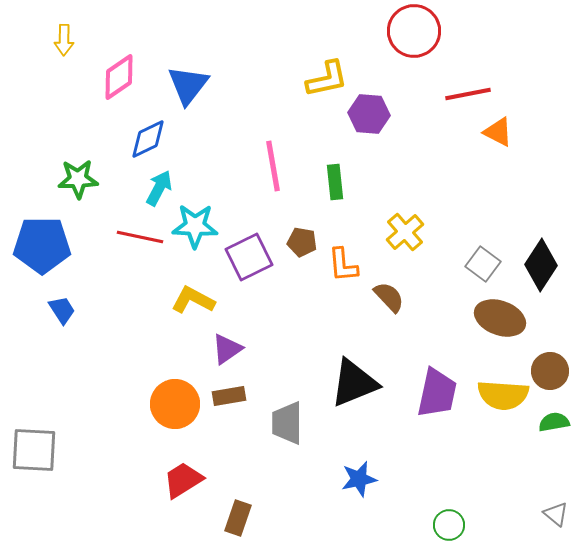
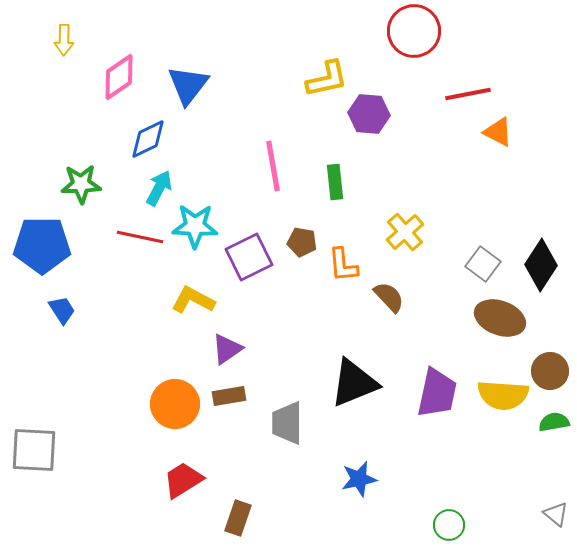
green star at (78, 179): moved 3 px right, 5 px down
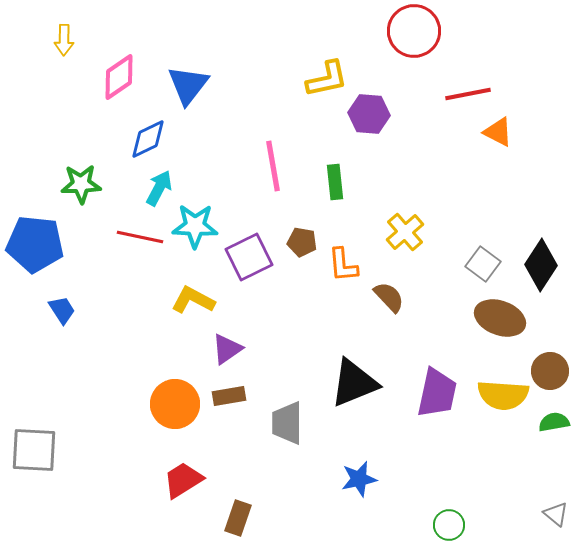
blue pentagon at (42, 245): moved 7 px left, 1 px up; rotated 6 degrees clockwise
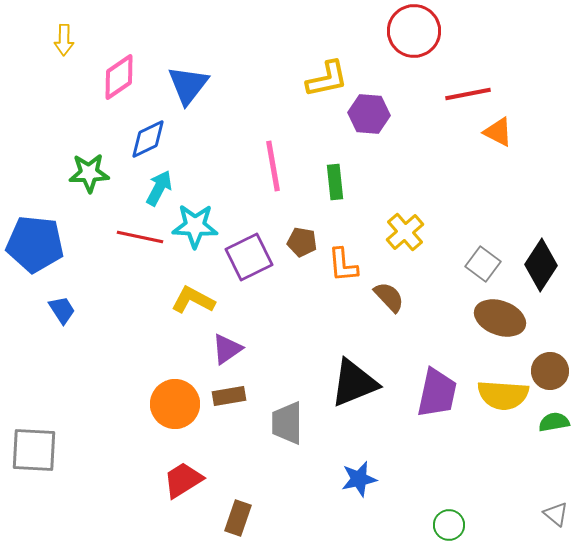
green star at (81, 184): moved 8 px right, 11 px up
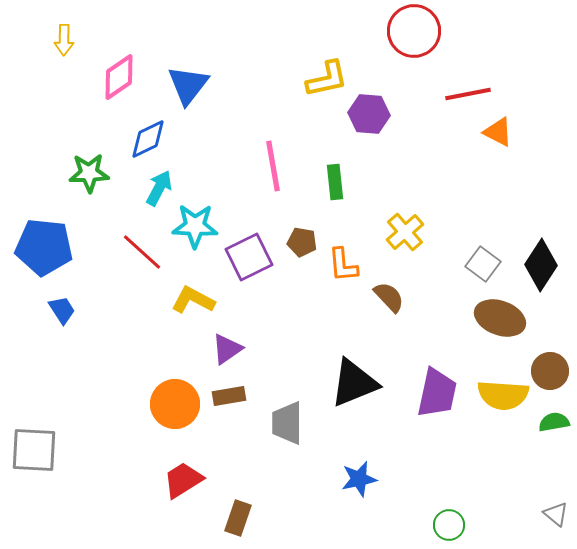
red line at (140, 237): moved 2 px right, 15 px down; rotated 30 degrees clockwise
blue pentagon at (35, 244): moved 9 px right, 3 px down
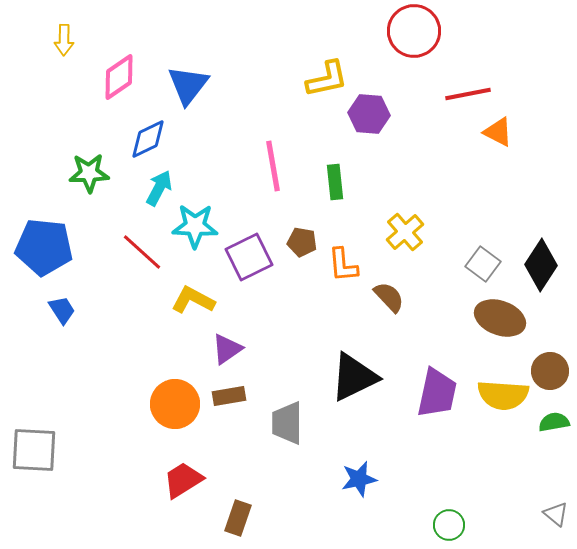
black triangle at (354, 383): moved 6 px up; rotated 4 degrees counterclockwise
